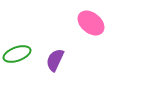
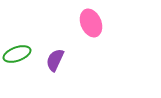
pink ellipse: rotated 28 degrees clockwise
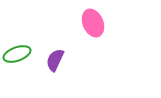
pink ellipse: moved 2 px right
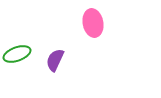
pink ellipse: rotated 12 degrees clockwise
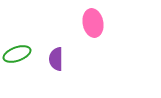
purple semicircle: moved 1 px right, 1 px up; rotated 25 degrees counterclockwise
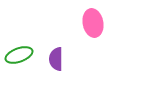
green ellipse: moved 2 px right, 1 px down
